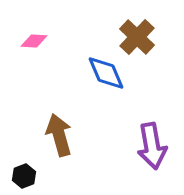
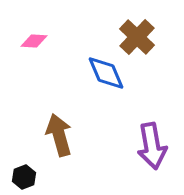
black hexagon: moved 1 px down
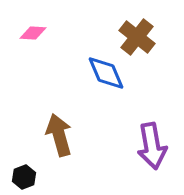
brown cross: rotated 6 degrees counterclockwise
pink diamond: moved 1 px left, 8 px up
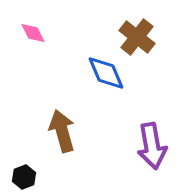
pink diamond: rotated 60 degrees clockwise
brown arrow: moved 3 px right, 4 px up
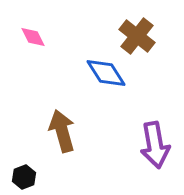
pink diamond: moved 4 px down
brown cross: moved 1 px up
blue diamond: rotated 9 degrees counterclockwise
purple arrow: moved 3 px right, 1 px up
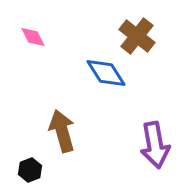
black hexagon: moved 6 px right, 7 px up
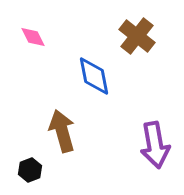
blue diamond: moved 12 px left, 3 px down; rotated 21 degrees clockwise
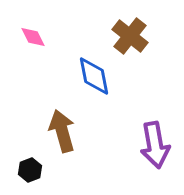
brown cross: moved 7 px left
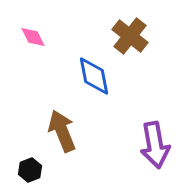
brown arrow: rotated 6 degrees counterclockwise
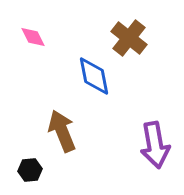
brown cross: moved 1 px left, 2 px down
black hexagon: rotated 15 degrees clockwise
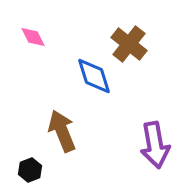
brown cross: moved 6 px down
blue diamond: rotated 6 degrees counterclockwise
black hexagon: rotated 15 degrees counterclockwise
